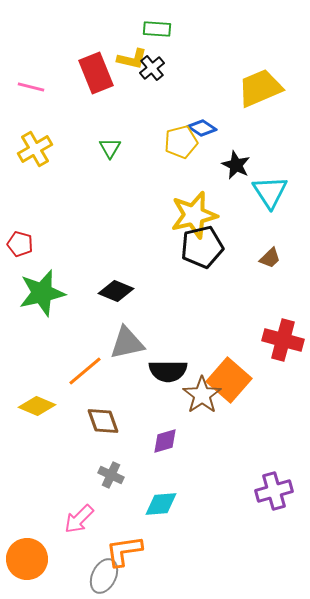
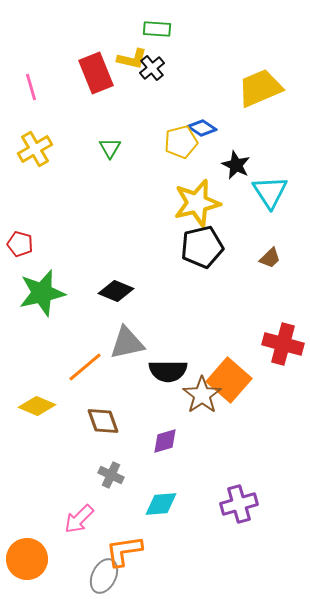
pink line: rotated 60 degrees clockwise
yellow star: moved 3 px right, 12 px up
red cross: moved 4 px down
orange line: moved 4 px up
purple cross: moved 35 px left, 13 px down
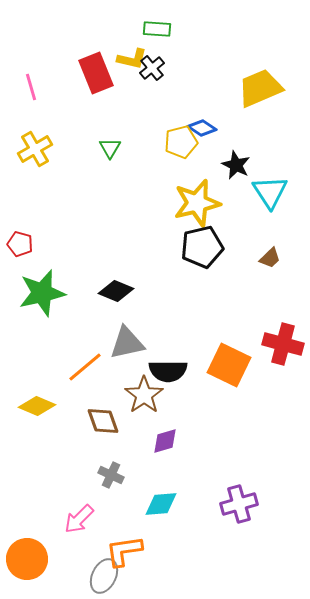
orange square: moved 15 px up; rotated 15 degrees counterclockwise
brown star: moved 58 px left
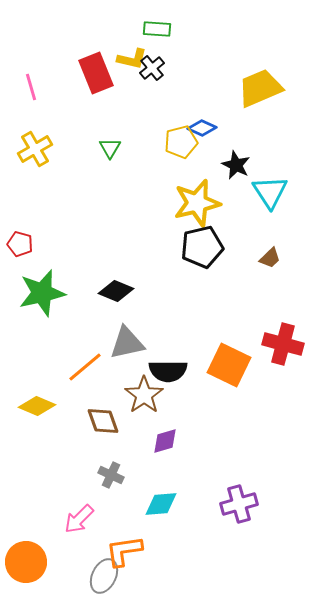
blue diamond: rotated 8 degrees counterclockwise
orange circle: moved 1 px left, 3 px down
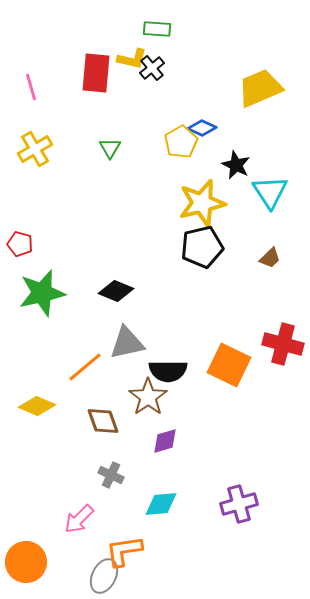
red rectangle: rotated 27 degrees clockwise
yellow pentagon: rotated 16 degrees counterclockwise
yellow star: moved 5 px right
brown star: moved 4 px right, 2 px down
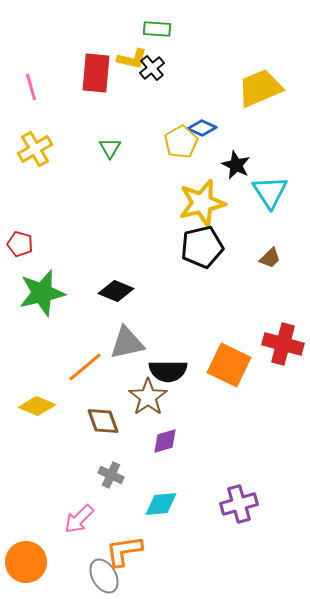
gray ellipse: rotated 56 degrees counterclockwise
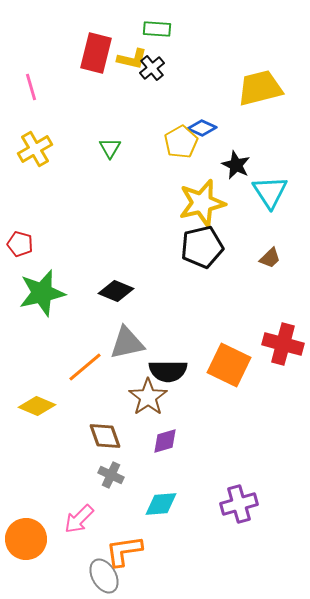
red rectangle: moved 20 px up; rotated 9 degrees clockwise
yellow trapezoid: rotated 9 degrees clockwise
brown diamond: moved 2 px right, 15 px down
orange circle: moved 23 px up
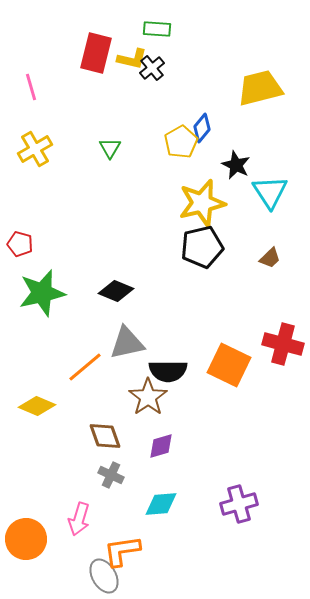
blue diamond: rotated 76 degrees counterclockwise
purple diamond: moved 4 px left, 5 px down
pink arrow: rotated 28 degrees counterclockwise
orange L-shape: moved 2 px left
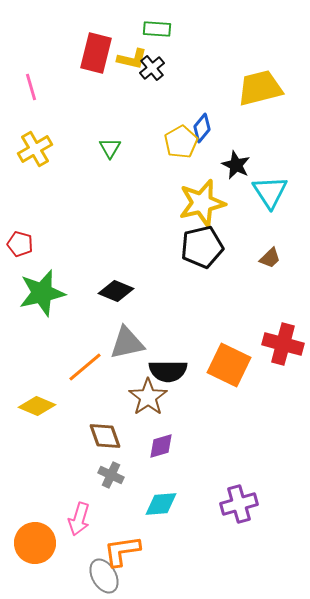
orange circle: moved 9 px right, 4 px down
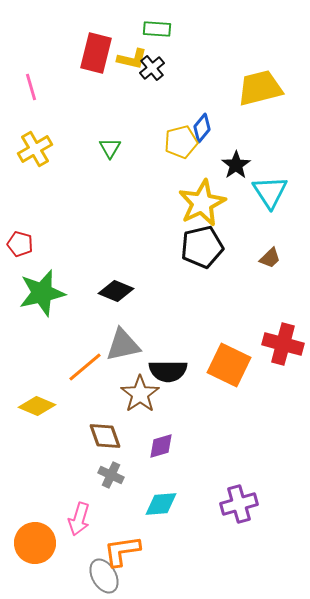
yellow pentagon: rotated 16 degrees clockwise
black star: rotated 12 degrees clockwise
yellow star: rotated 12 degrees counterclockwise
gray triangle: moved 4 px left, 2 px down
brown star: moved 8 px left, 3 px up
